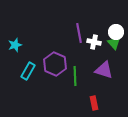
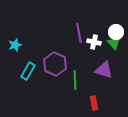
green line: moved 4 px down
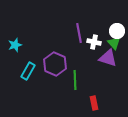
white circle: moved 1 px right, 1 px up
purple triangle: moved 4 px right, 12 px up
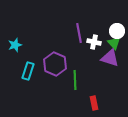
purple triangle: moved 2 px right
cyan rectangle: rotated 12 degrees counterclockwise
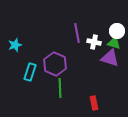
purple line: moved 2 px left
green triangle: rotated 32 degrees counterclockwise
cyan rectangle: moved 2 px right, 1 px down
green line: moved 15 px left, 8 px down
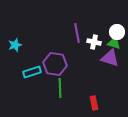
white circle: moved 1 px down
purple hexagon: rotated 15 degrees counterclockwise
cyan rectangle: moved 2 px right; rotated 54 degrees clockwise
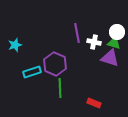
purple hexagon: rotated 15 degrees clockwise
red rectangle: rotated 56 degrees counterclockwise
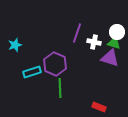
purple line: rotated 30 degrees clockwise
red rectangle: moved 5 px right, 4 px down
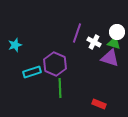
white cross: rotated 16 degrees clockwise
red rectangle: moved 3 px up
